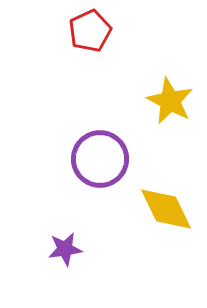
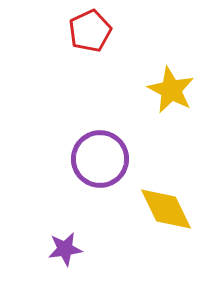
yellow star: moved 1 px right, 11 px up
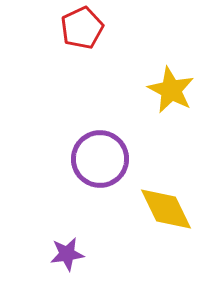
red pentagon: moved 8 px left, 3 px up
purple star: moved 2 px right, 5 px down
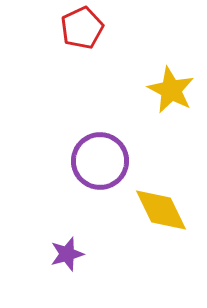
purple circle: moved 2 px down
yellow diamond: moved 5 px left, 1 px down
purple star: rotated 8 degrees counterclockwise
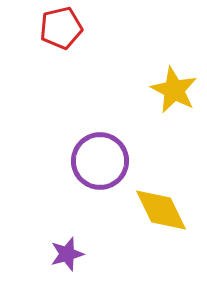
red pentagon: moved 21 px left; rotated 12 degrees clockwise
yellow star: moved 3 px right
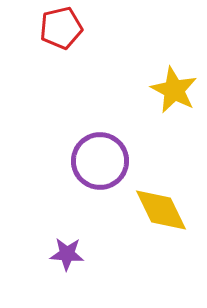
purple star: rotated 20 degrees clockwise
